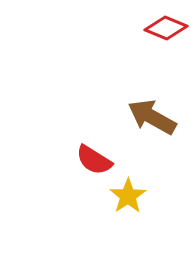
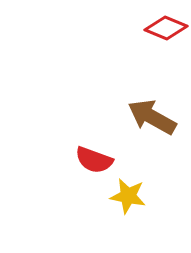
red semicircle: rotated 12 degrees counterclockwise
yellow star: rotated 27 degrees counterclockwise
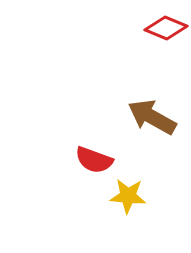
yellow star: rotated 6 degrees counterclockwise
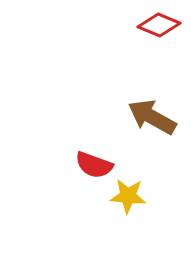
red diamond: moved 7 px left, 3 px up
red semicircle: moved 5 px down
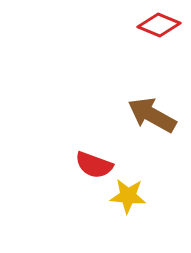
brown arrow: moved 2 px up
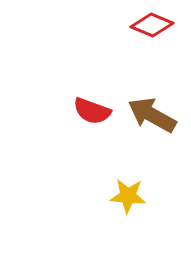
red diamond: moved 7 px left
red semicircle: moved 2 px left, 54 px up
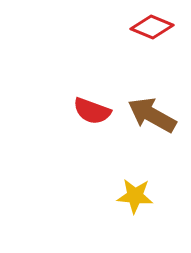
red diamond: moved 2 px down
yellow star: moved 7 px right
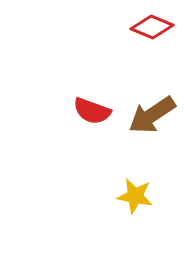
brown arrow: rotated 63 degrees counterclockwise
yellow star: rotated 6 degrees clockwise
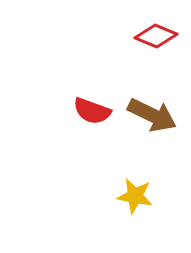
red diamond: moved 4 px right, 9 px down
brown arrow: rotated 120 degrees counterclockwise
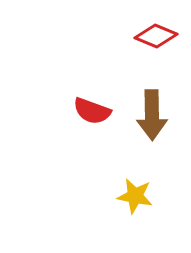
brown arrow: rotated 63 degrees clockwise
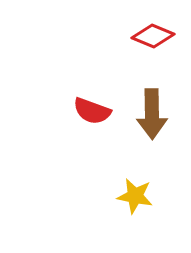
red diamond: moved 3 px left
brown arrow: moved 1 px up
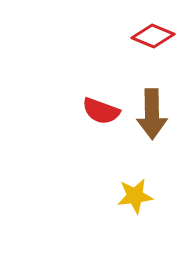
red semicircle: moved 9 px right
yellow star: rotated 18 degrees counterclockwise
